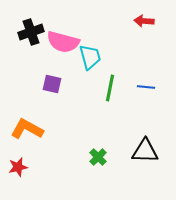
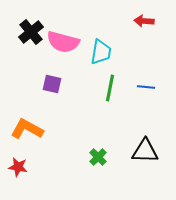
black cross: rotated 20 degrees counterclockwise
cyan trapezoid: moved 11 px right, 5 px up; rotated 24 degrees clockwise
red star: rotated 24 degrees clockwise
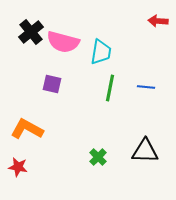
red arrow: moved 14 px right
